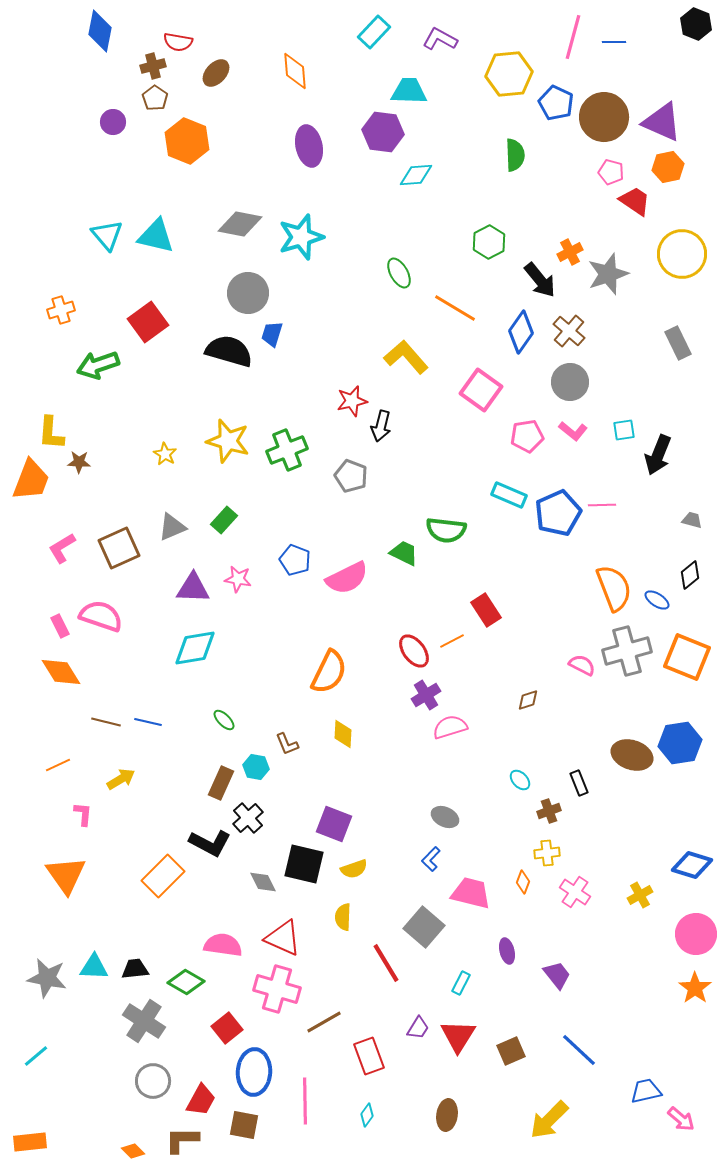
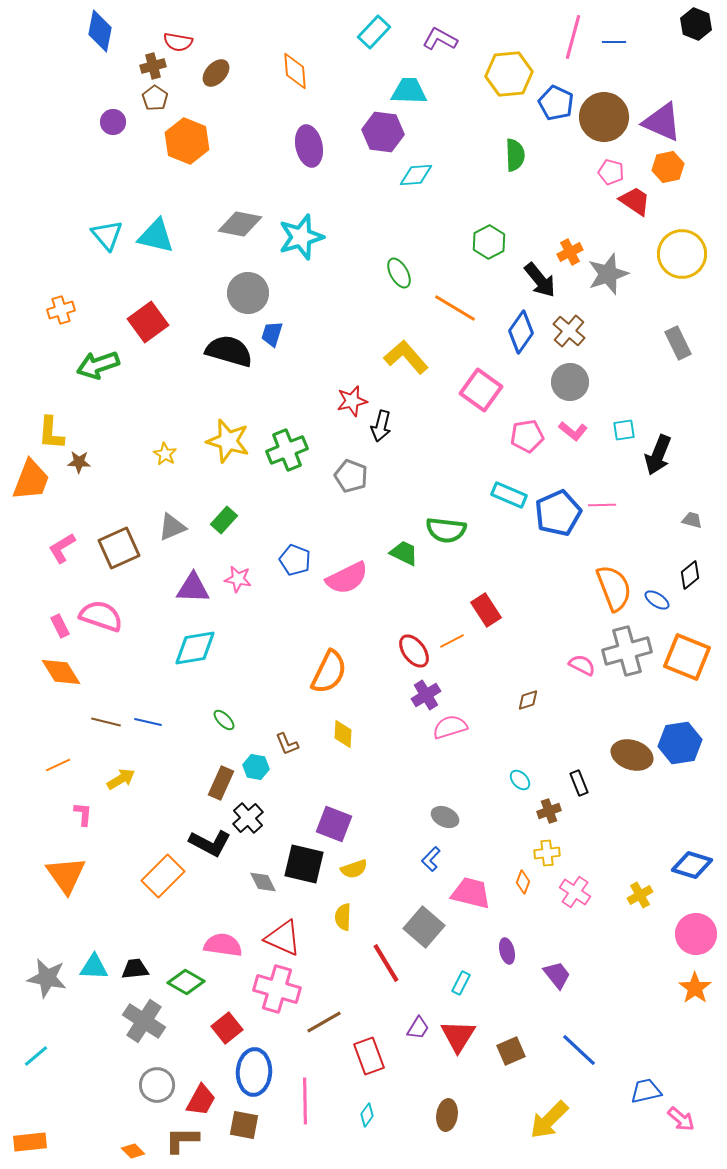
gray circle at (153, 1081): moved 4 px right, 4 px down
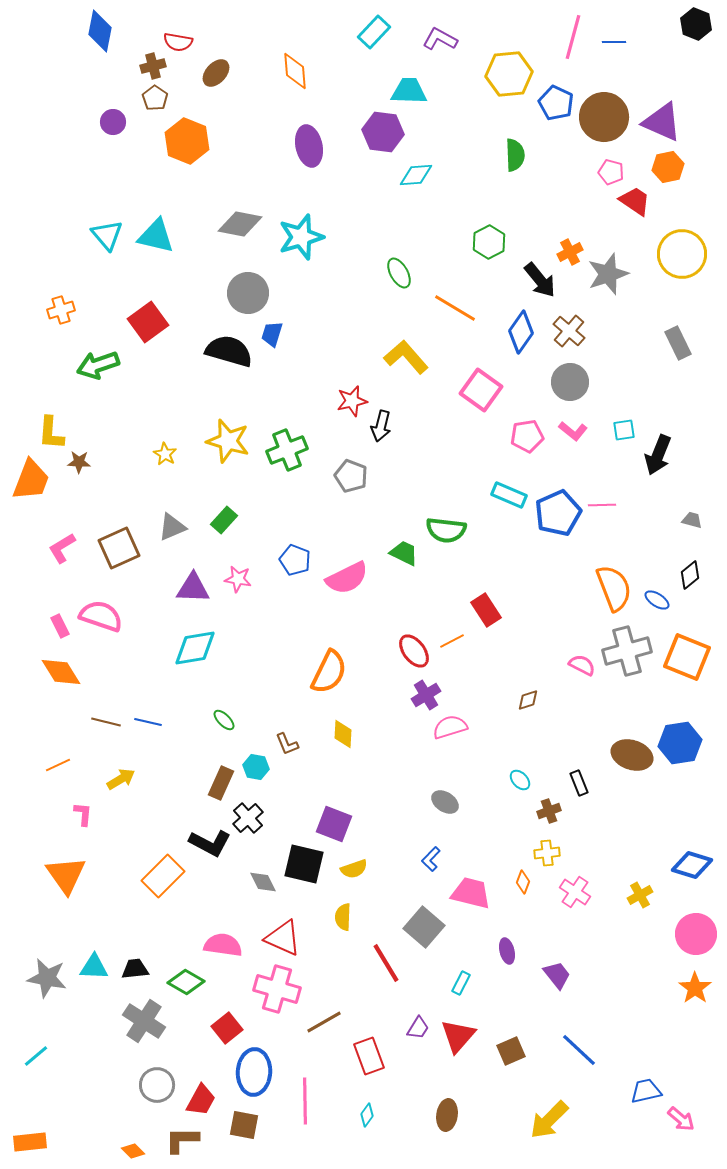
gray ellipse at (445, 817): moved 15 px up; rotated 8 degrees clockwise
red triangle at (458, 1036): rotated 9 degrees clockwise
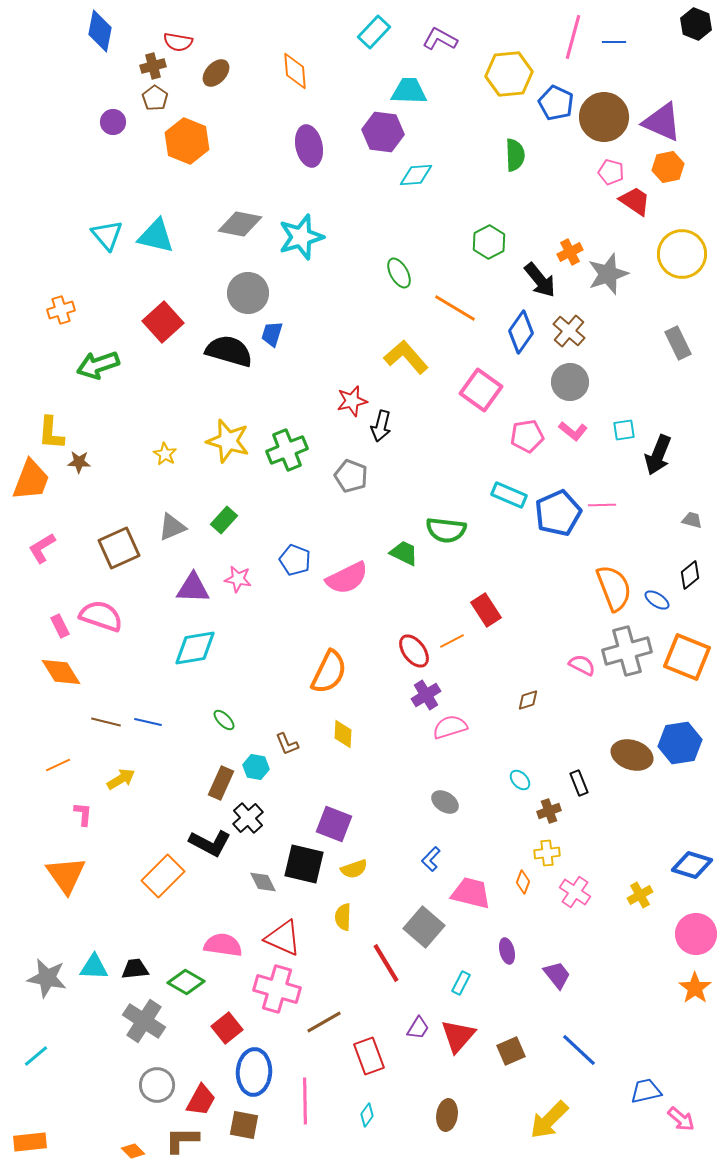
red square at (148, 322): moved 15 px right; rotated 6 degrees counterclockwise
pink L-shape at (62, 548): moved 20 px left
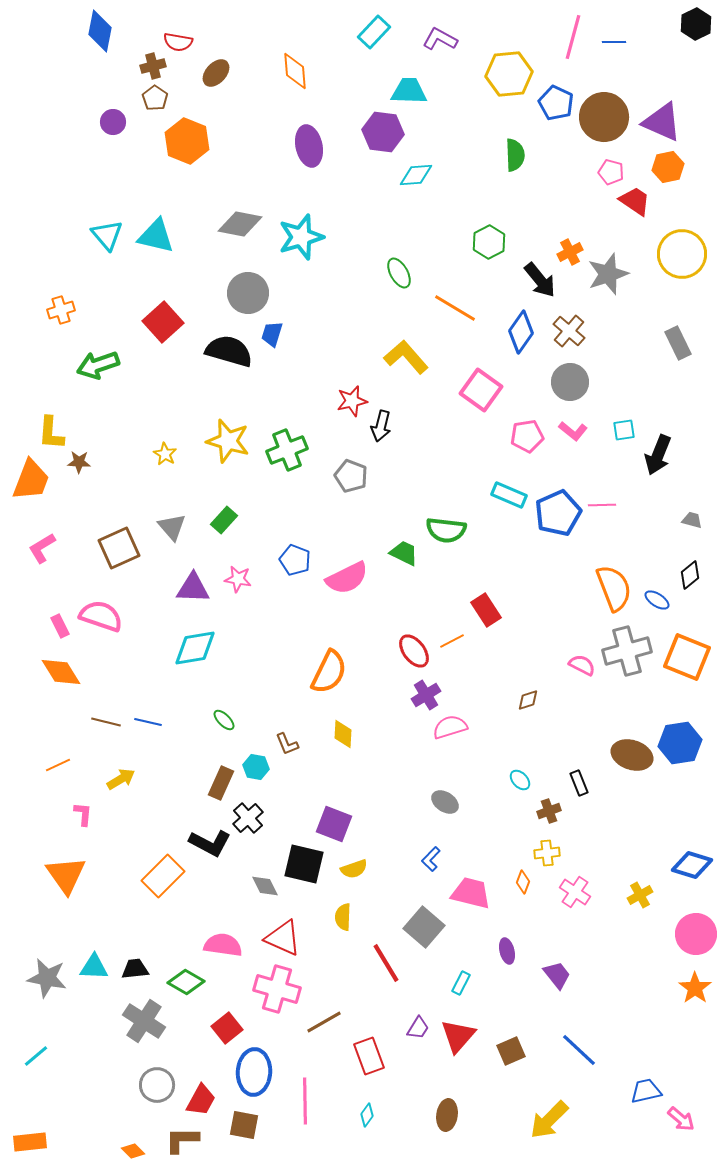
black hexagon at (696, 24): rotated 12 degrees clockwise
gray triangle at (172, 527): rotated 48 degrees counterclockwise
gray diamond at (263, 882): moved 2 px right, 4 px down
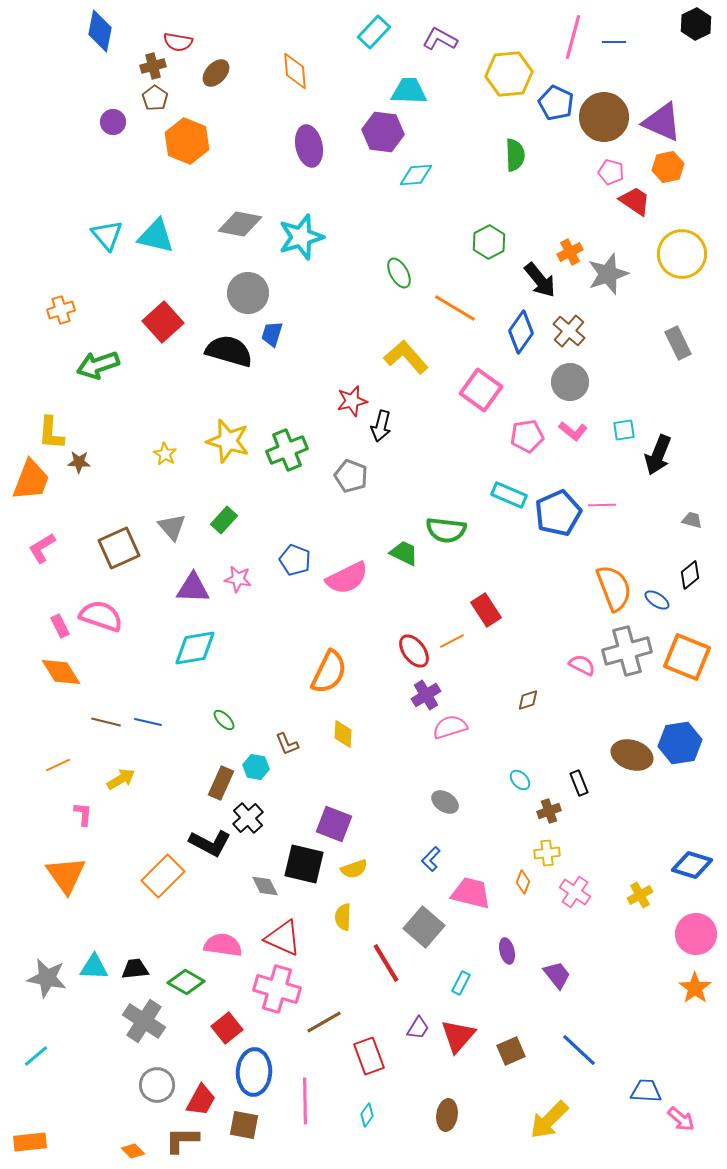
blue trapezoid at (646, 1091): rotated 16 degrees clockwise
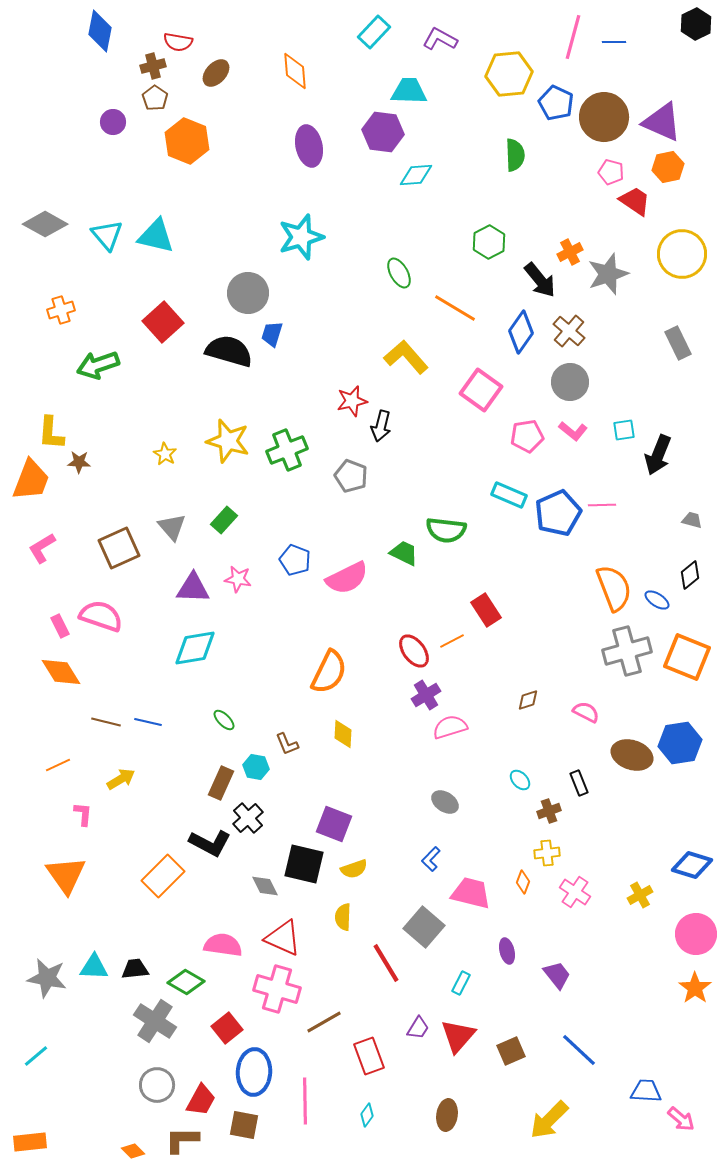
gray diamond at (240, 224): moved 195 px left; rotated 18 degrees clockwise
pink semicircle at (582, 665): moved 4 px right, 47 px down
gray cross at (144, 1021): moved 11 px right
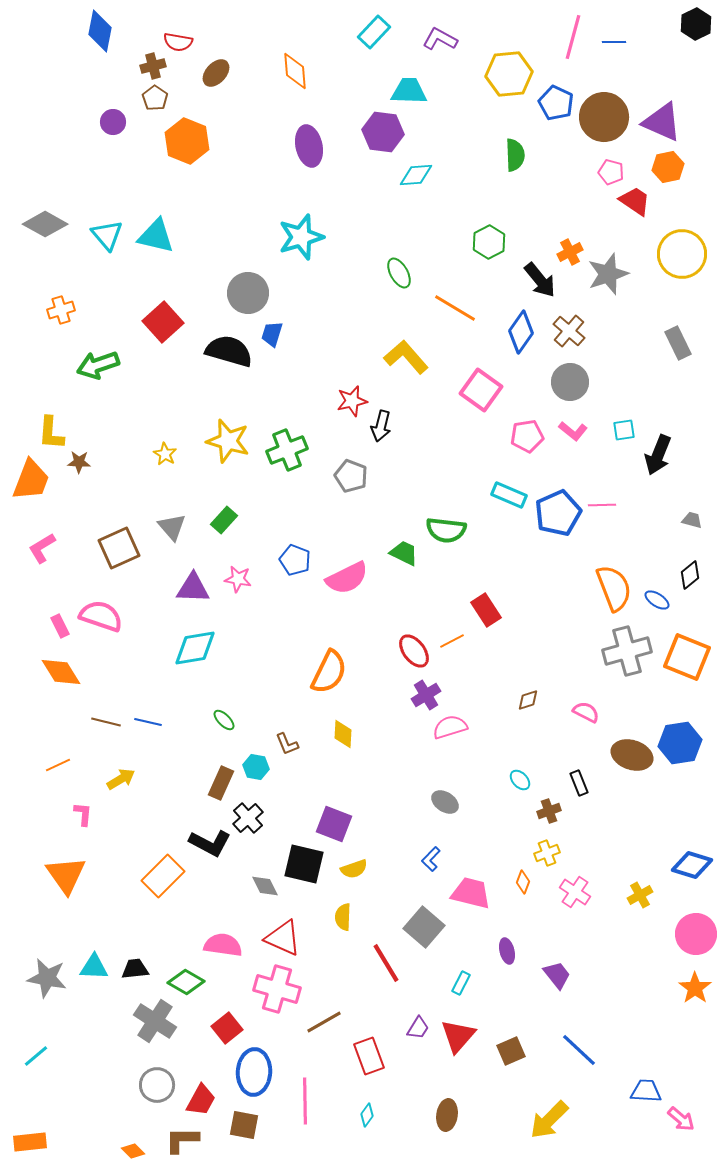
yellow cross at (547, 853): rotated 15 degrees counterclockwise
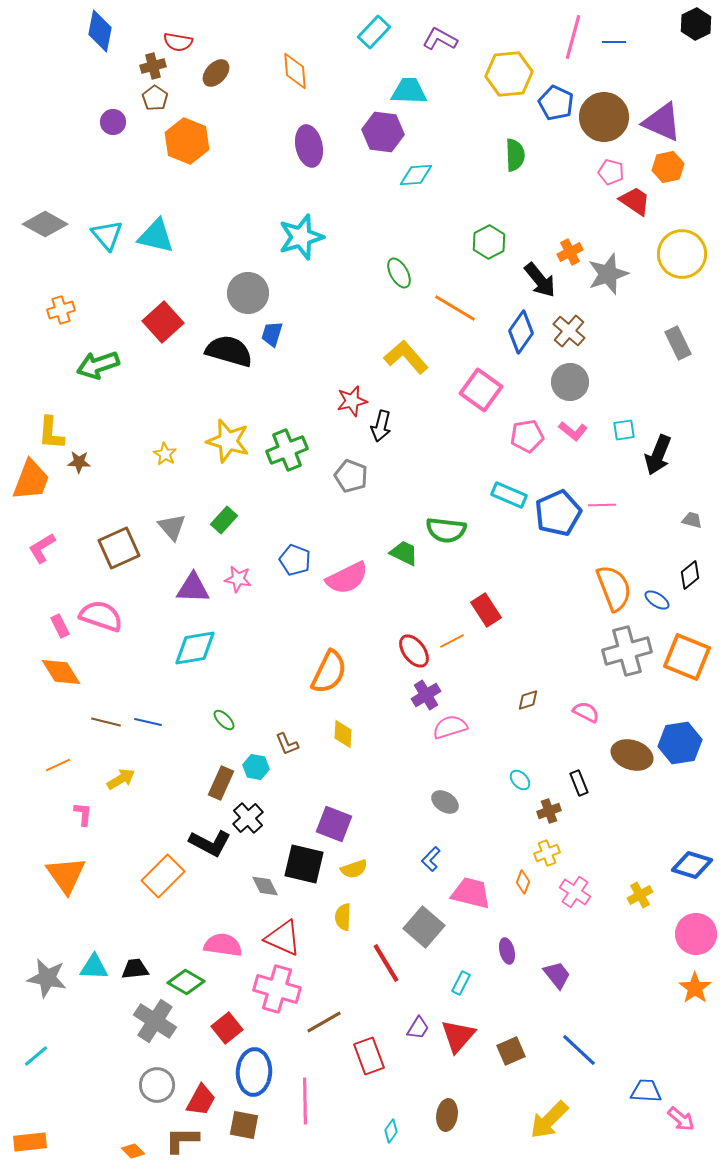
cyan diamond at (367, 1115): moved 24 px right, 16 px down
